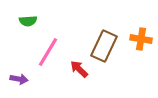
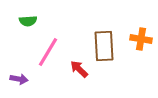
brown rectangle: rotated 28 degrees counterclockwise
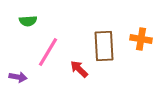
purple arrow: moved 1 px left, 2 px up
